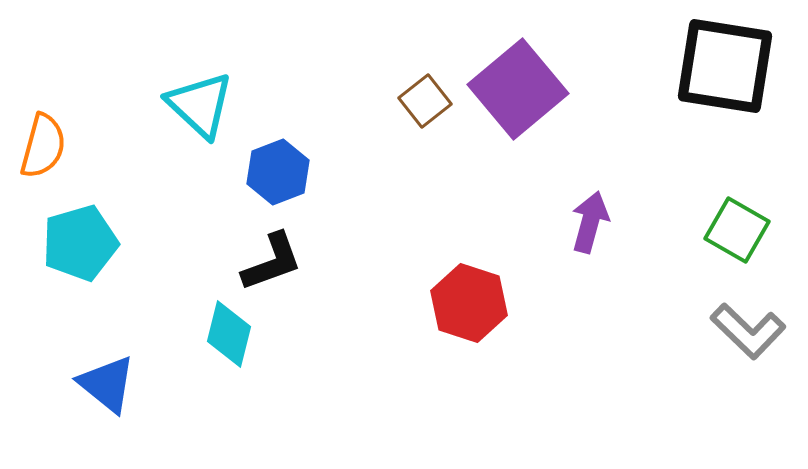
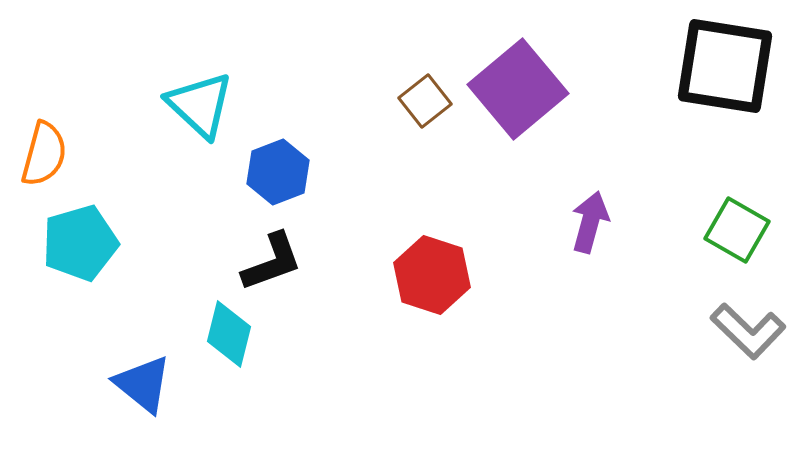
orange semicircle: moved 1 px right, 8 px down
red hexagon: moved 37 px left, 28 px up
blue triangle: moved 36 px right
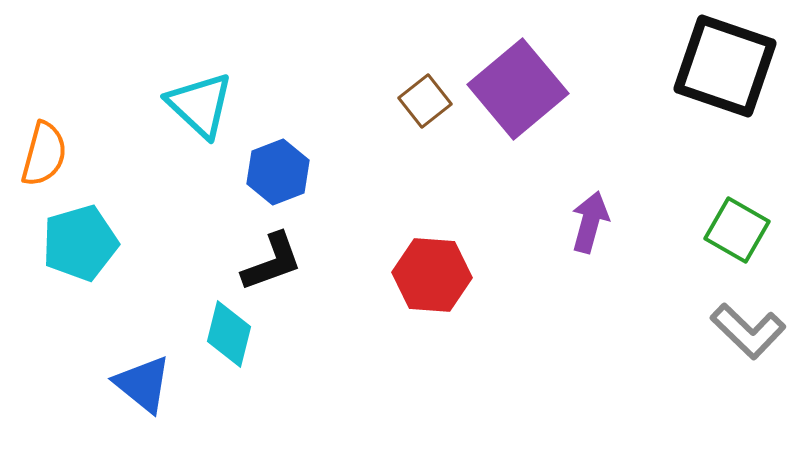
black square: rotated 10 degrees clockwise
red hexagon: rotated 14 degrees counterclockwise
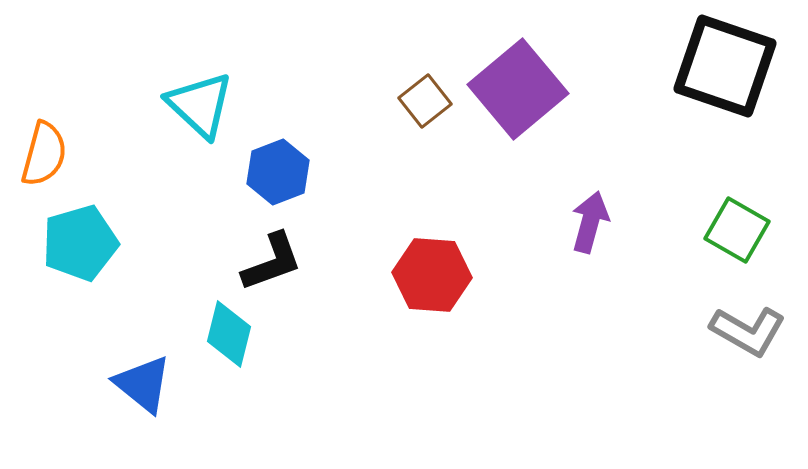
gray L-shape: rotated 14 degrees counterclockwise
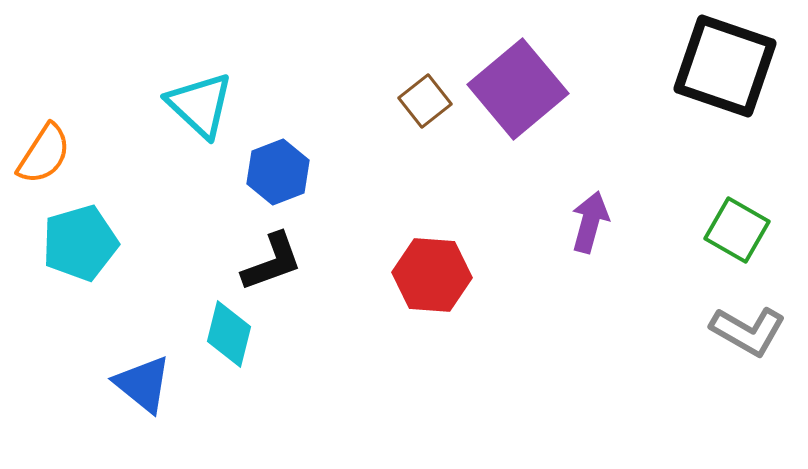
orange semicircle: rotated 18 degrees clockwise
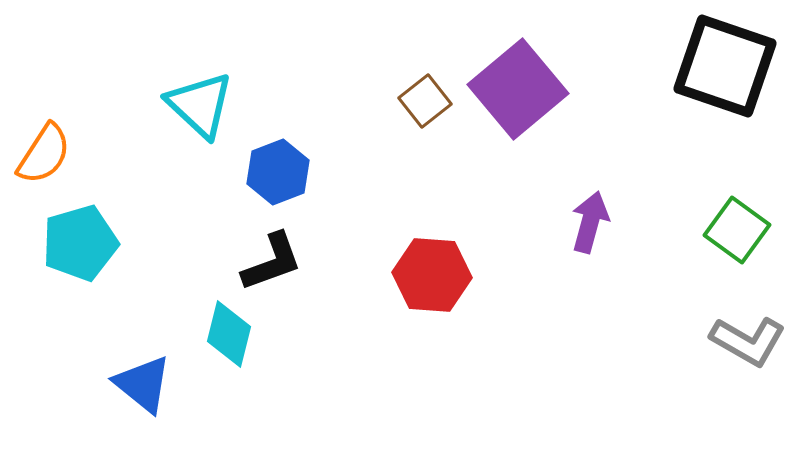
green square: rotated 6 degrees clockwise
gray L-shape: moved 10 px down
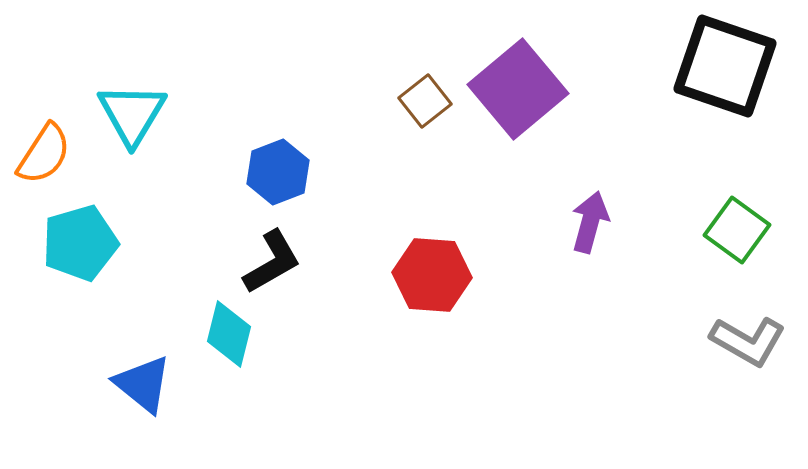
cyan triangle: moved 68 px left, 9 px down; rotated 18 degrees clockwise
black L-shape: rotated 10 degrees counterclockwise
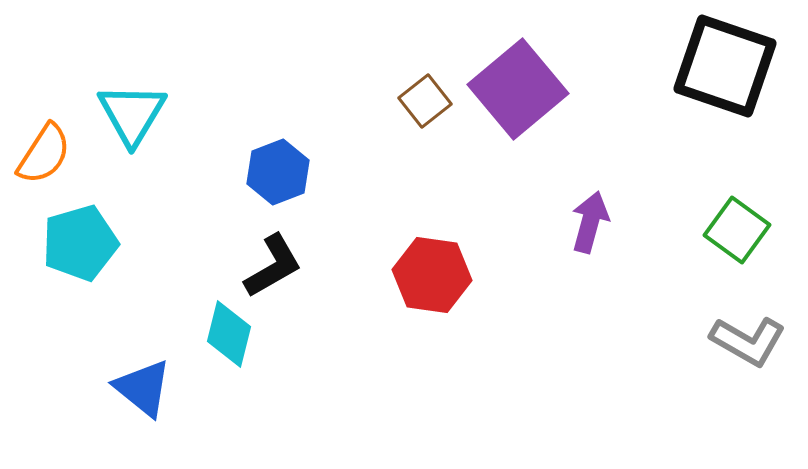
black L-shape: moved 1 px right, 4 px down
red hexagon: rotated 4 degrees clockwise
blue triangle: moved 4 px down
